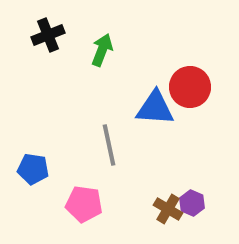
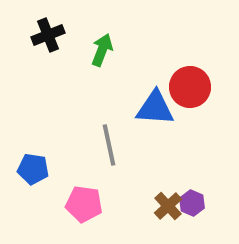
brown cross: moved 3 px up; rotated 16 degrees clockwise
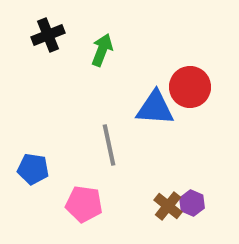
brown cross: rotated 8 degrees counterclockwise
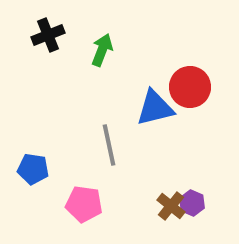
blue triangle: rotated 18 degrees counterclockwise
brown cross: moved 3 px right
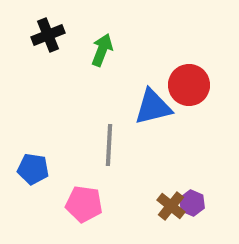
red circle: moved 1 px left, 2 px up
blue triangle: moved 2 px left, 1 px up
gray line: rotated 15 degrees clockwise
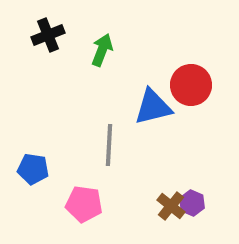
red circle: moved 2 px right
